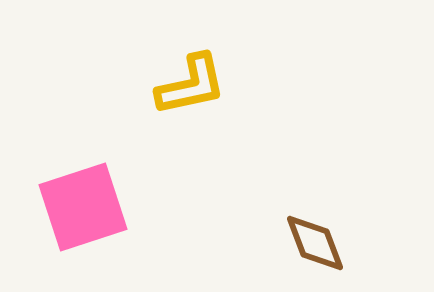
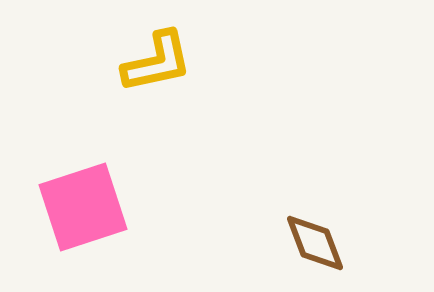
yellow L-shape: moved 34 px left, 23 px up
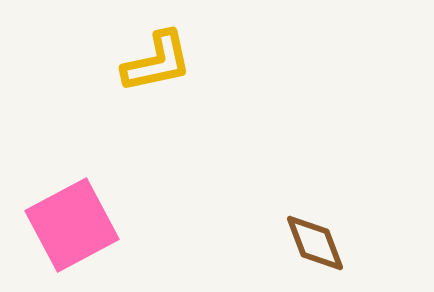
pink square: moved 11 px left, 18 px down; rotated 10 degrees counterclockwise
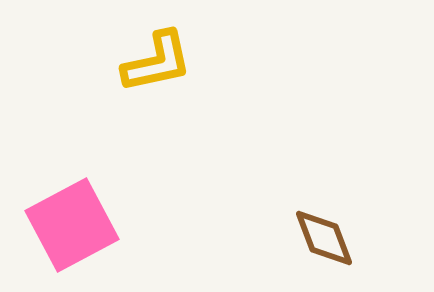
brown diamond: moved 9 px right, 5 px up
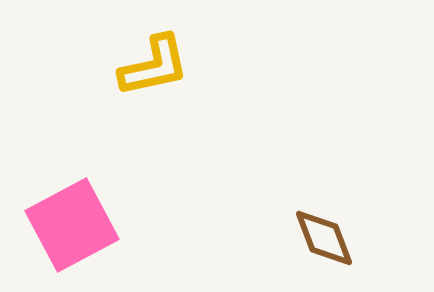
yellow L-shape: moved 3 px left, 4 px down
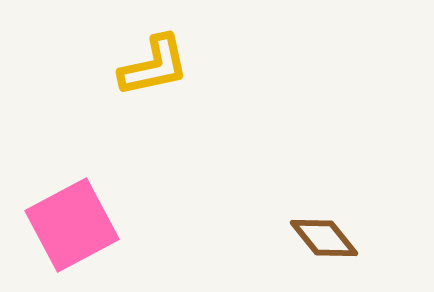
brown diamond: rotated 18 degrees counterclockwise
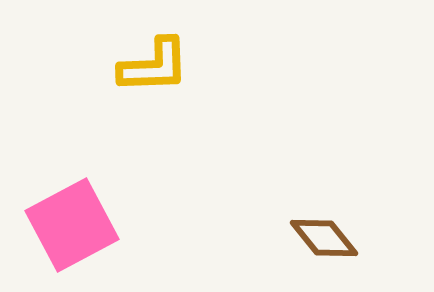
yellow L-shape: rotated 10 degrees clockwise
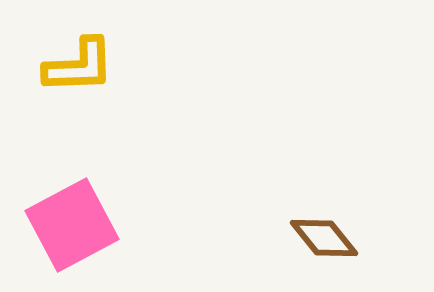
yellow L-shape: moved 75 px left
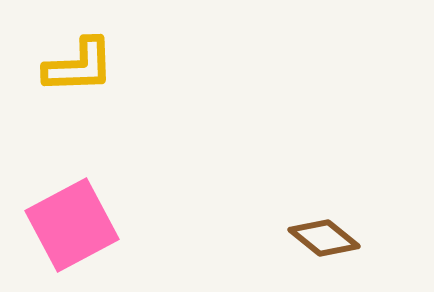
brown diamond: rotated 12 degrees counterclockwise
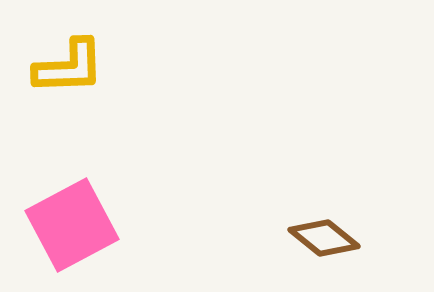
yellow L-shape: moved 10 px left, 1 px down
